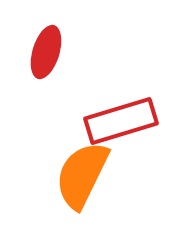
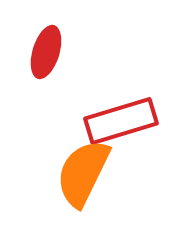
orange semicircle: moved 1 px right, 2 px up
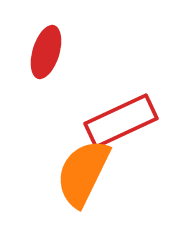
red rectangle: rotated 8 degrees counterclockwise
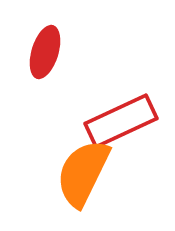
red ellipse: moved 1 px left
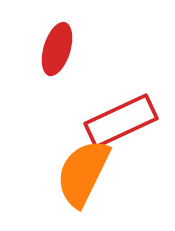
red ellipse: moved 12 px right, 3 px up
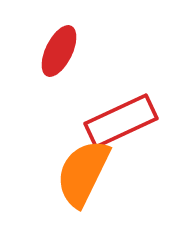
red ellipse: moved 2 px right, 2 px down; rotated 9 degrees clockwise
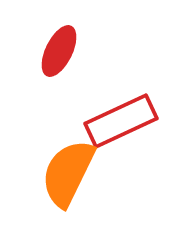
orange semicircle: moved 15 px left
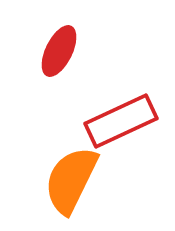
orange semicircle: moved 3 px right, 7 px down
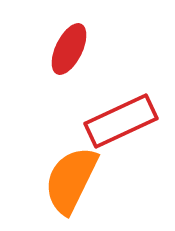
red ellipse: moved 10 px right, 2 px up
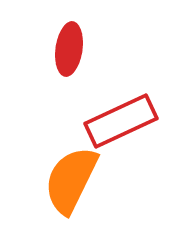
red ellipse: rotated 18 degrees counterclockwise
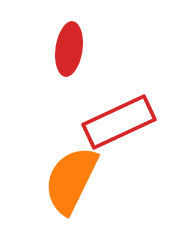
red rectangle: moved 2 px left, 1 px down
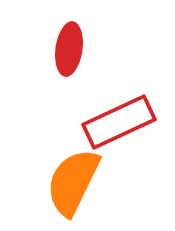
orange semicircle: moved 2 px right, 2 px down
